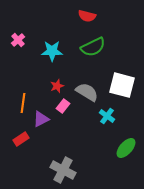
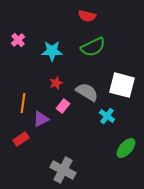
red star: moved 1 px left, 3 px up
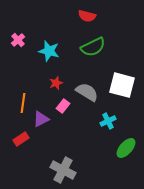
cyan star: moved 3 px left; rotated 15 degrees clockwise
cyan cross: moved 1 px right, 5 px down; rotated 28 degrees clockwise
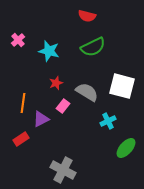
white square: moved 1 px down
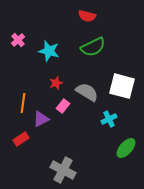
cyan cross: moved 1 px right, 2 px up
